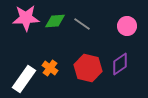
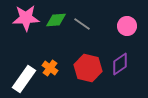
green diamond: moved 1 px right, 1 px up
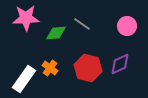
green diamond: moved 13 px down
purple diamond: rotated 10 degrees clockwise
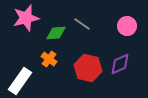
pink star: rotated 12 degrees counterclockwise
orange cross: moved 1 px left, 9 px up
white rectangle: moved 4 px left, 2 px down
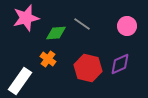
orange cross: moved 1 px left
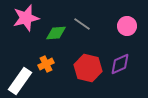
orange cross: moved 2 px left, 5 px down; rotated 28 degrees clockwise
